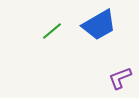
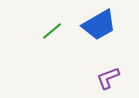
purple L-shape: moved 12 px left
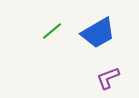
blue trapezoid: moved 1 px left, 8 px down
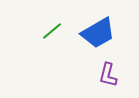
purple L-shape: moved 3 px up; rotated 55 degrees counterclockwise
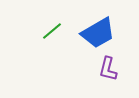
purple L-shape: moved 6 px up
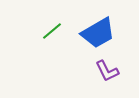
purple L-shape: moved 1 px left, 2 px down; rotated 40 degrees counterclockwise
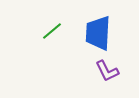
blue trapezoid: rotated 123 degrees clockwise
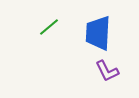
green line: moved 3 px left, 4 px up
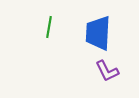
green line: rotated 40 degrees counterclockwise
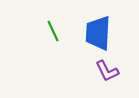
green line: moved 4 px right, 4 px down; rotated 35 degrees counterclockwise
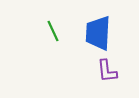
purple L-shape: rotated 20 degrees clockwise
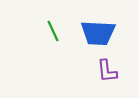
blue trapezoid: rotated 90 degrees counterclockwise
